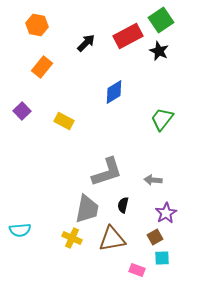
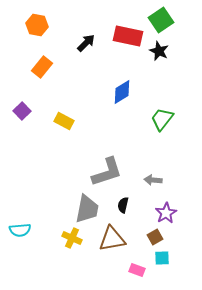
red rectangle: rotated 40 degrees clockwise
blue diamond: moved 8 px right
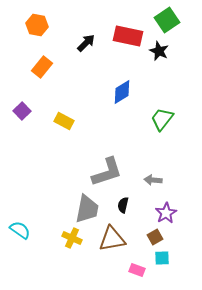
green square: moved 6 px right
cyan semicircle: rotated 140 degrees counterclockwise
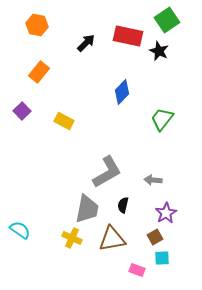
orange rectangle: moved 3 px left, 5 px down
blue diamond: rotated 15 degrees counterclockwise
gray L-shape: rotated 12 degrees counterclockwise
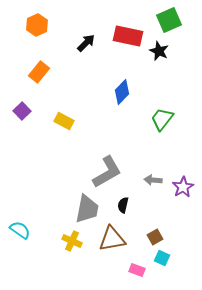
green square: moved 2 px right; rotated 10 degrees clockwise
orange hexagon: rotated 25 degrees clockwise
purple star: moved 17 px right, 26 px up
yellow cross: moved 3 px down
cyan square: rotated 28 degrees clockwise
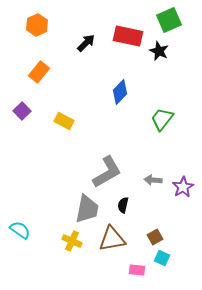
blue diamond: moved 2 px left
pink rectangle: rotated 14 degrees counterclockwise
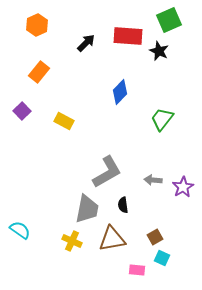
red rectangle: rotated 8 degrees counterclockwise
black semicircle: rotated 21 degrees counterclockwise
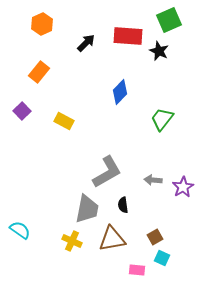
orange hexagon: moved 5 px right, 1 px up
